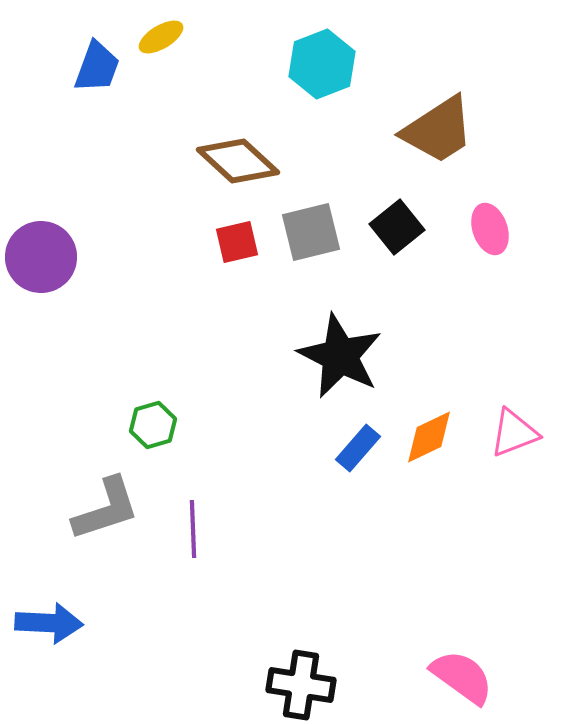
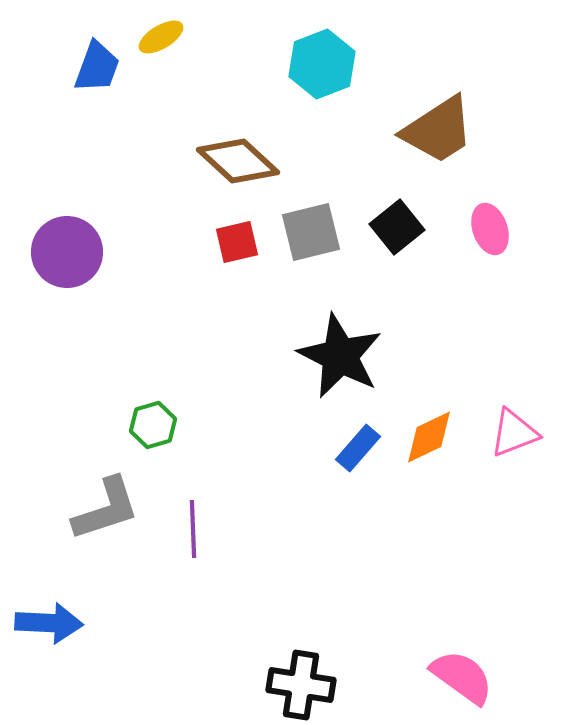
purple circle: moved 26 px right, 5 px up
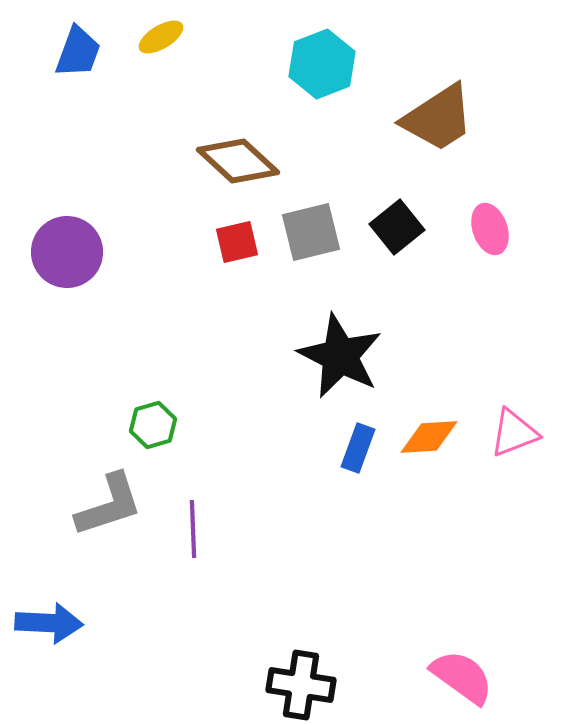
blue trapezoid: moved 19 px left, 15 px up
brown trapezoid: moved 12 px up
orange diamond: rotated 22 degrees clockwise
blue rectangle: rotated 21 degrees counterclockwise
gray L-shape: moved 3 px right, 4 px up
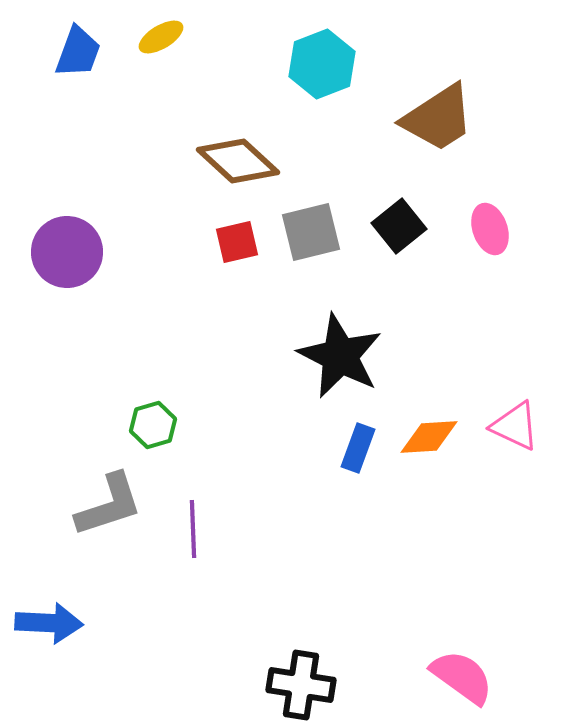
black square: moved 2 px right, 1 px up
pink triangle: moved 1 px right, 7 px up; rotated 46 degrees clockwise
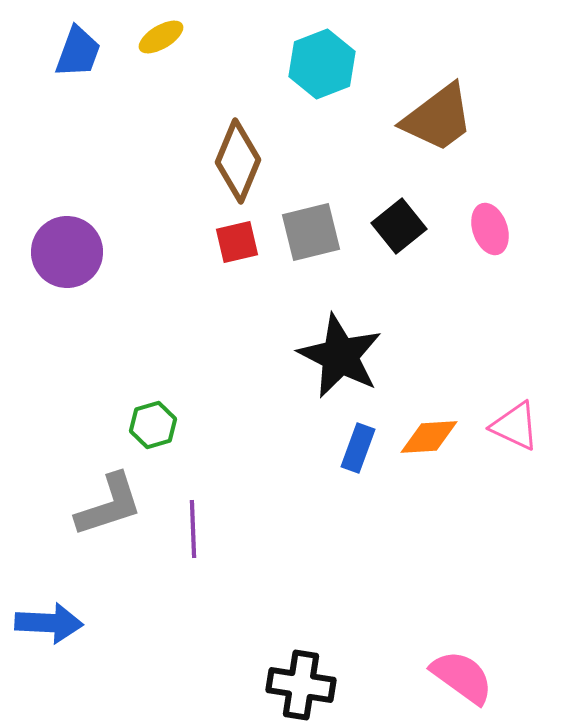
brown trapezoid: rotated 4 degrees counterclockwise
brown diamond: rotated 70 degrees clockwise
